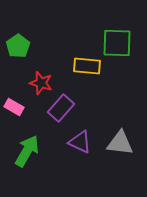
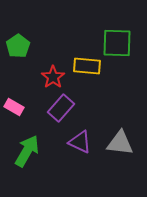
red star: moved 12 px right, 6 px up; rotated 20 degrees clockwise
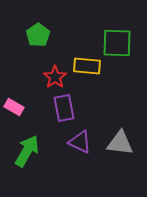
green pentagon: moved 20 px right, 11 px up
red star: moved 2 px right
purple rectangle: moved 3 px right; rotated 52 degrees counterclockwise
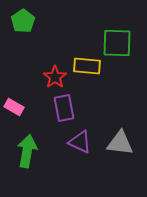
green pentagon: moved 15 px left, 14 px up
green arrow: rotated 20 degrees counterclockwise
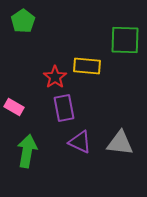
green square: moved 8 px right, 3 px up
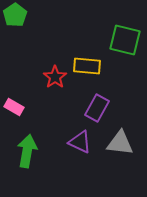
green pentagon: moved 8 px left, 6 px up
green square: rotated 12 degrees clockwise
purple rectangle: moved 33 px right; rotated 40 degrees clockwise
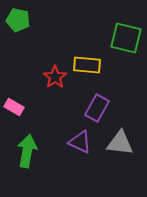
green pentagon: moved 3 px right, 5 px down; rotated 25 degrees counterclockwise
green square: moved 1 px right, 2 px up
yellow rectangle: moved 1 px up
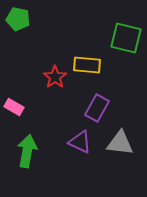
green pentagon: moved 1 px up
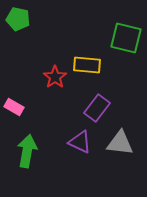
purple rectangle: rotated 8 degrees clockwise
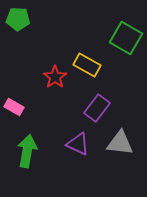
green pentagon: rotated 10 degrees counterclockwise
green square: rotated 16 degrees clockwise
yellow rectangle: rotated 24 degrees clockwise
purple triangle: moved 2 px left, 2 px down
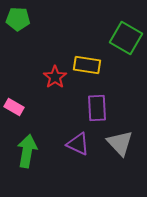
yellow rectangle: rotated 20 degrees counterclockwise
purple rectangle: rotated 40 degrees counterclockwise
gray triangle: rotated 40 degrees clockwise
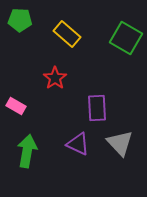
green pentagon: moved 2 px right, 1 px down
yellow rectangle: moved 20 px left, 31 px up; rotated 32 degrees clockwise
red star: moved 1 px down
pink rectangle: moved 2 px right, 1 px up
